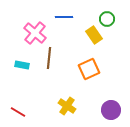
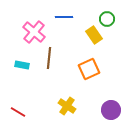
pink cross: moved 1 px left, 1 px up
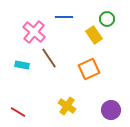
brown line: rotated 40 degrees counterclockwise
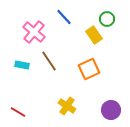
blue line: rotated 48 degrees clockwise
brown line: moved 3 px down
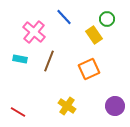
brown line: rotated 55 degrees clockwise
cyan rectangle: moved 2 px left, 6 px up
purple circle: moved 4 px right, 4 px up
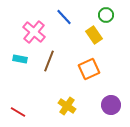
green circle: moved 1 px left, 4 px up
purple circle: moved 4 px left, 1 px up
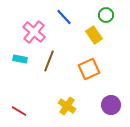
red line: moved 1 px right, 1 px up
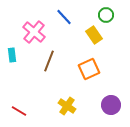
cyan rectangle: moved 8 px left, 4 px up; rotated 72 degrees clockwise
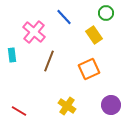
green circle: moved 2 px up
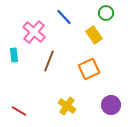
cyan rectangle: moved 2 px right
